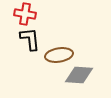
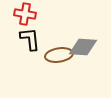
gray diamond: moved 4 px right, 28 px up
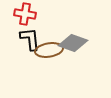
gray diamond: moved 10 px left, 4 px up; rotated 16 degrees clockwise
brown ellipse: moved 10 px left, 5 px up
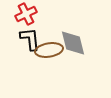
red cross: moved 1 px right; rotated 35 degrees counterclockwise
gray diamond: rotated 56 degrees clockwise
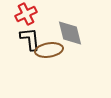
gray diamond: moved 3 px left, 10 px up
